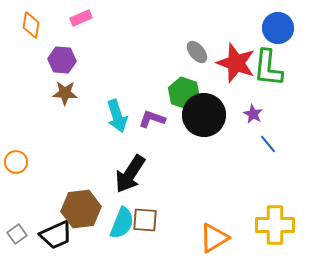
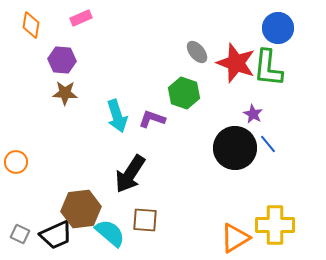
black circle: moved 31 px right, 33 px down
cyan semicircle: moved 12 px left, 10 px down; rotated 72 degrees counterclockwise
gray square: moved 3 px right; rotated 30 degrees counterclockwise
orange triangle: moved 21 px right
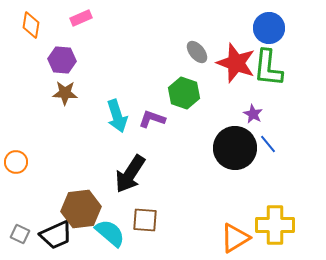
blue circle: moved 9 px left
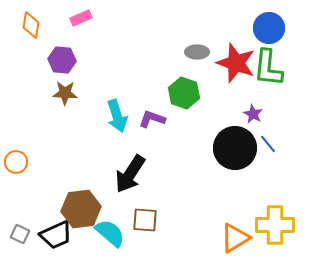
gray ellipse: rotated 50 degrees counterclockwise
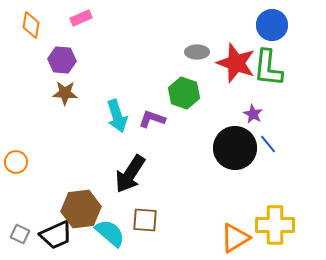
blue circle: moved 3 px right, 3 px up
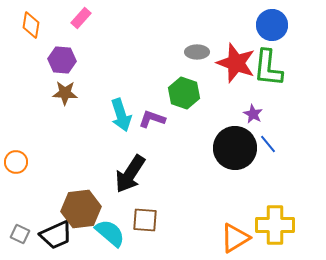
pink rectangle: rotated 25 degrees counterclockwise
cyan arrow: moved 4 px right, 1 px up
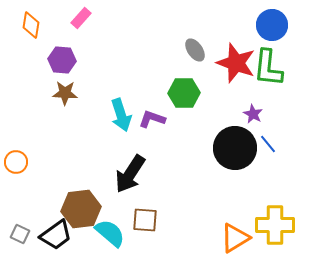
gray ellipse: moved 2 px left, 2 px up; rotated 55 degrees clockwise
green hexagon: rotated 20 degrees counterclockwise
black trapezoid: rotated 12 degrees counterclockwise
